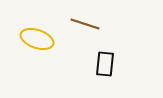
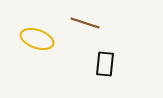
brown line: moved 1 px up
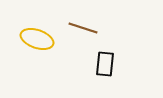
brown line: moved 2 px left, 5 px down
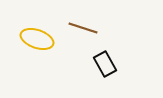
black rectangle: rotated 35 degrees counterclockwise
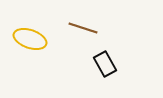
yellow ellipse: moved 7 px left
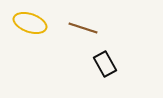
yellow ellipse: moved 16 px up
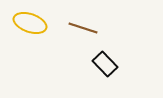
black rectangle: rotated 15 degrees counterclockwise
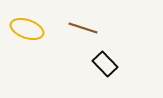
yellow ellipse: moved 3 px left, 6 px down
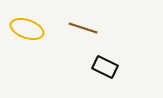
black rectangle: moved 3 px down; rotated 20 degrees counterclockwise
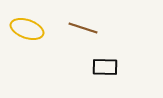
black rectangle: rotated 25 degrees counterclockwise
